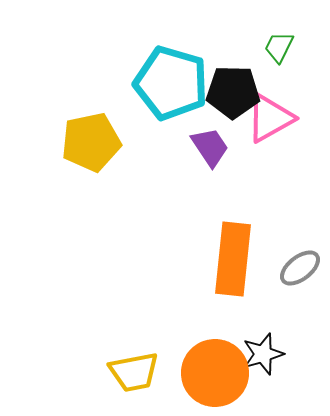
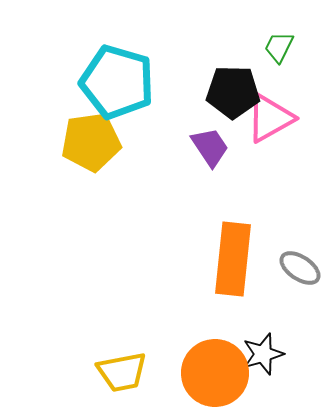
cyan pentagon: moved 54 px left, 1 px up
yellow pentagon: rotated 4 degrees clockwise
gray ellipse: rotated 72 degrees clockwise
yellow trapezoid: moved 12 px left
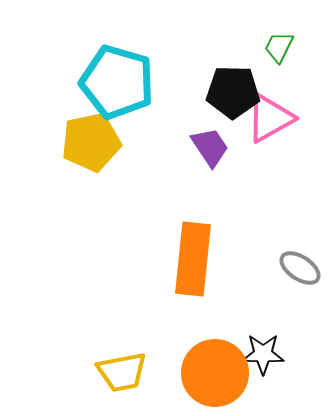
yellow pentagon: rotated 4 degrees counterclockwise
orange rectangle: moved 40 px left
black star: rotated 18 degrees clockwise
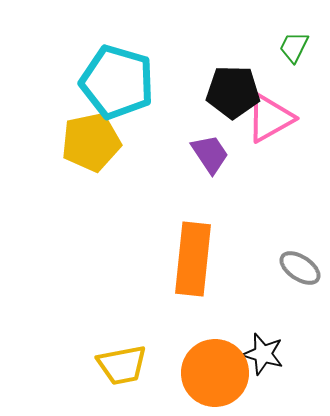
green trapezoid: moved 15 px right
purple trapezoid: moved 7 px down
black star: rotated 15 degrees clockwise
yellow trapezoid: moved 7 px up
